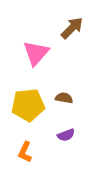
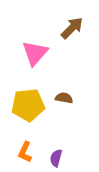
pink triangle: moved 1 px left
purple semicircle: moved 10 px left, 23 px down; rotated 126 degrees clockwise
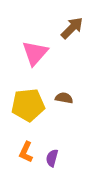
orange L-shape: moved 1 px right
purple semicircle: moved 4 px left
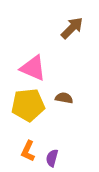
pink triangle: moved 2 px left, 15 px down; rotated 48 degrees counterclockwise
orange L-shape: moved 2 px right, 1 px up
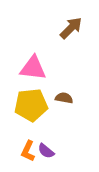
brown arrow: moved 1 px left
pink triangle: rotated 16 degrees counterclockwise
yellow pentagon: moved 3 px right
purple semicircle: moved 6 px left, 7 px up; rotated 66 degrees counterclockwise
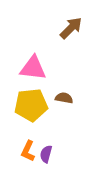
purple semicircle: moved 3 px down; rotated 66 degrees clockwise
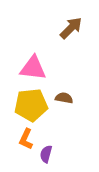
orange L-shape: moved 2 px left, 12 px up
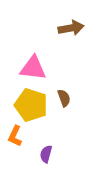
brown arrow: rotated 35 degrees clockwise
brown semicircle: rotated 60 degrees clockwise
yellow pentagon: rotated 24 degrees clockwise
orange L-shape: moved 11 px left, 3 px up
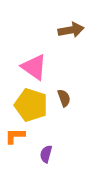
brown arrow: moved 2 px down
pink triangle: moved 1 px right, 1 px up; rotated 28 degrees clockwise
orange L-shape: rotated 65 degrees clockwise
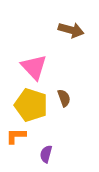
brown arrow: rotated 25 degrees clockwise
pink triangle: rotated 12 degrees clockwise
orange L-shape: moved 1 px right
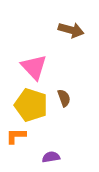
purple semicircle: moved 5 px right, 3 px down; rotated 66 degrees clockwise
